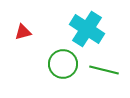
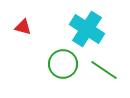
red triangle: moved 5 px up; rotated 30 degrees clockwise
green line: rotated 20 degrees clockwise
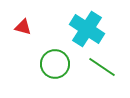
green circle: moved 8 px left
green line: moved 2 px left, 3 px up
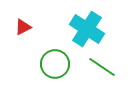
red triangle: rotated 42 degrees counterclockwise
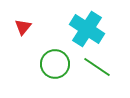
red triangle: rotated 24 degrees counterclockwise
green line: moved 5 px left
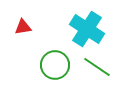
red triangle: rotated 42 degrees clockwise
green circle: moved 1 px down
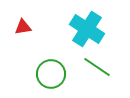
green circle: moved 4 px left, 9 px down
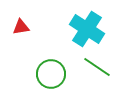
red triangle: moved 2 px left
